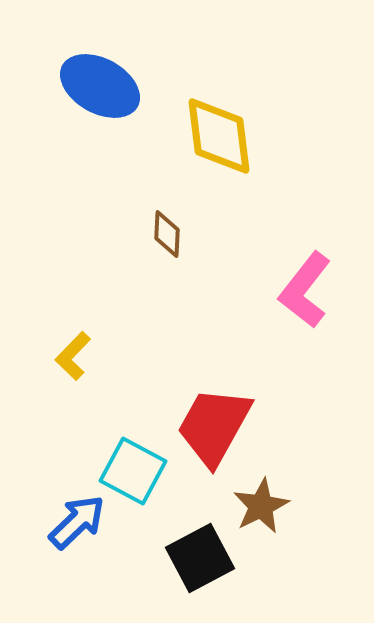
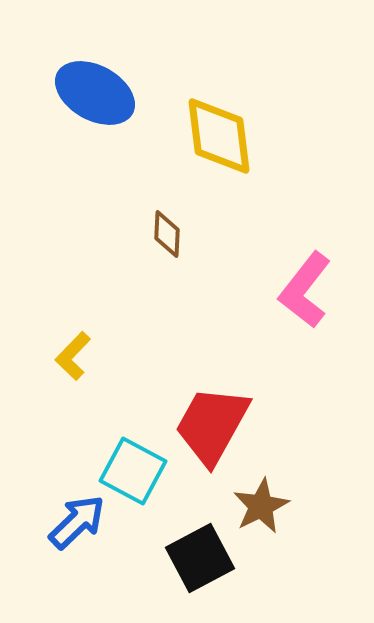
blue ellipse: moved 5 px left, 7 px down
red trapezoid: moved 2 px left, 1 px up
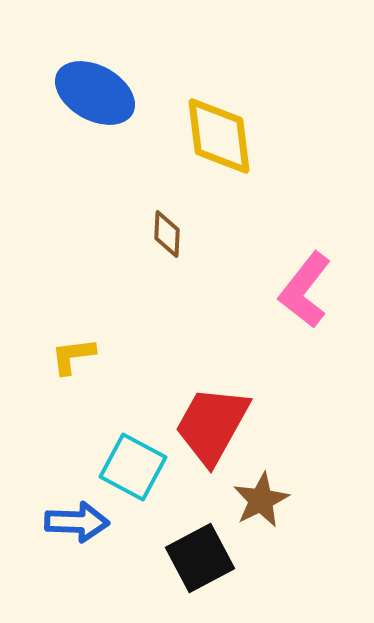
yellow L-shape: rotated 39 degrees clockwise
cyan square: moved 4 px up
brown star: moved 6 px up
blue arrow: rotated 46 degrees clockwise
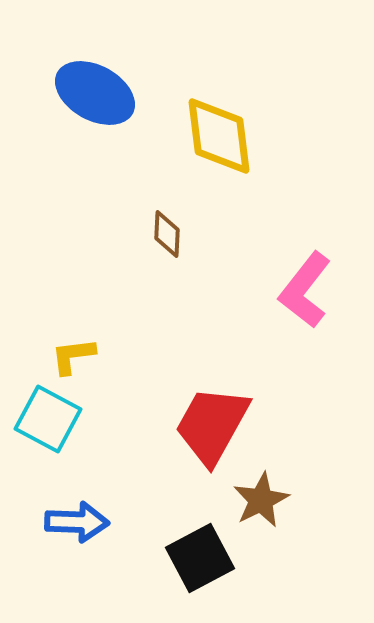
cyan square: moved 85 px left, 48 px up
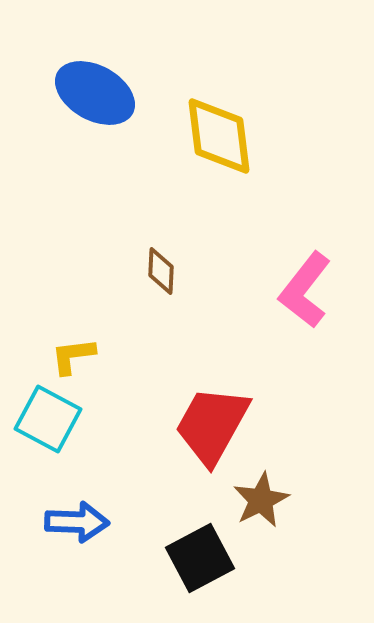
brown diamond: moved 6 px left, 37 px down
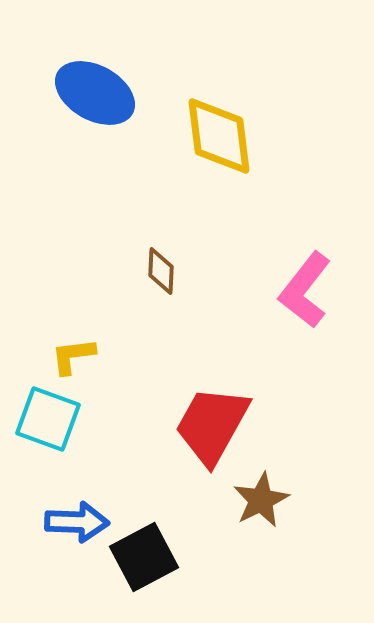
cyan square: rotated 8 degrees counterclockwise
black square: moved 56 px left, 1 px up
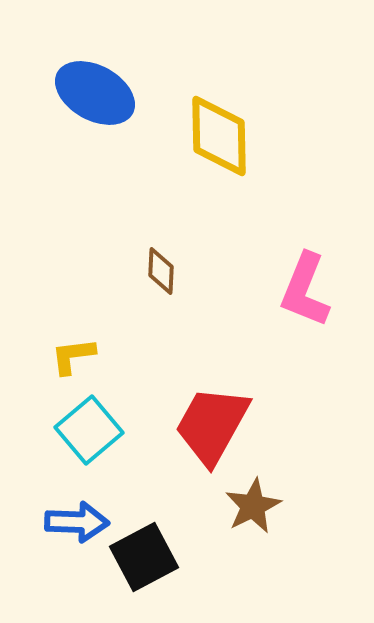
yellow diamond: rotated 6 degrees clockwise
pink L-shape: rotated 16 degrees counterclockwise
cyan square: moved 41 px right, 11 px down; rotated 30 degrees clockwise
brown star: moved 8 px left, 6 px down
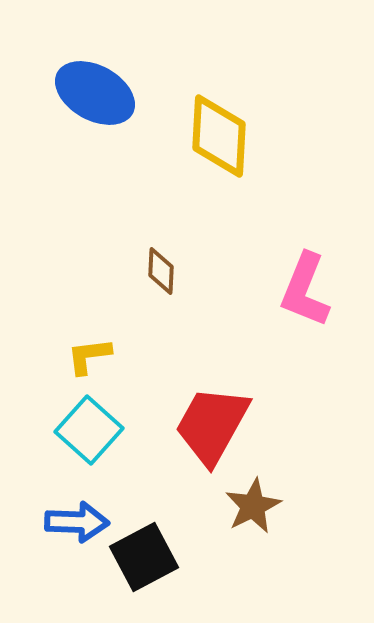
yellow diamond: rotated 4 degrees clockwise
yellow L-shape: moved 16 px right
cyan square: rotated 8 degrees counterclockwise
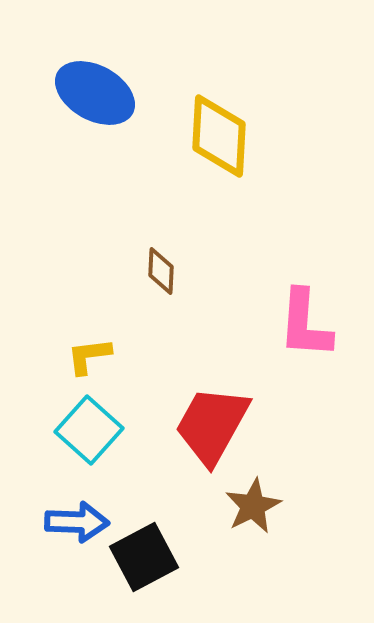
pink L-shape: moved 34 px down; rotated 18 degrees counterclockwise
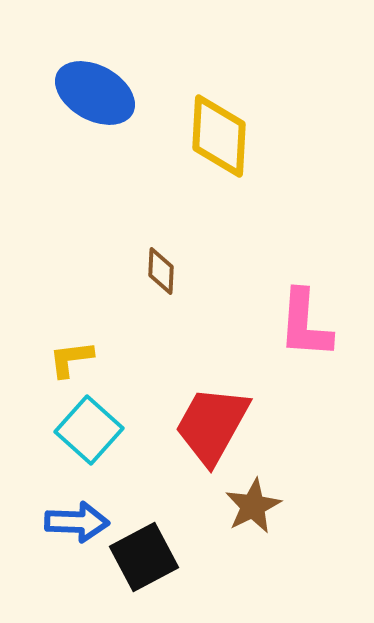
yellow L-shape: moved 18 px left, 3 px down
